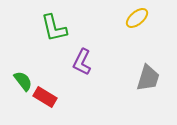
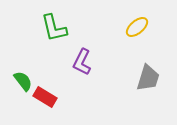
yellow ellipse: moved 9 px down
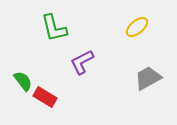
purple L-shape: rotated 36 degrees clockwise
gray trapezoid: rotated 136 degrees counterclockwise
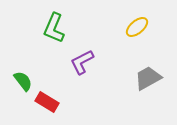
green L-shape: rotated 36 degrees clockwise
red rectangle: moved 2 px right, 5 px down
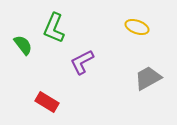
yellow ellipse: rotated 60 degrees clockwise
green semicircle: moved 36 px up
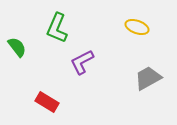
green L-shape: moved 3 px right
green semicircle: moved 6 px left, 2 px down
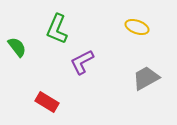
green L-shape: moved 1 px down
gray trapezoid: moved 2 px left
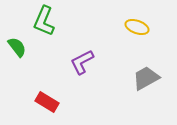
green L-shape: moved 13 px left, 8 px up
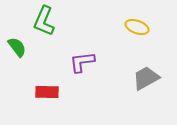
purple L-shape: rotated 20 degrees clockwise
red rectangle: moved 10 px up; rotated 30 degrees counterclockwise
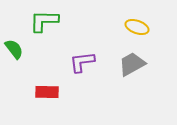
green L-shape: rotated 68 degrees clockwise
green semicircle: moved 3 px left, 2 px down
gray trapezoid: moved 14 px left, 14 px up
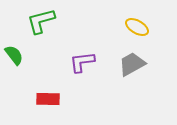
green L-shape: moved 3 px left; rotated 16 degrees counterclockwise
yellow ellipse: rotated 10 degrees clockwise
green semicircle: moved 6 px down
red rectangle: moved 1 px right, 7 px down
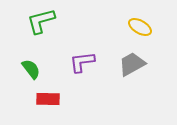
yellow ellipse: moved 3 px right
green semicircle: moved 17 px right, 14 px down
